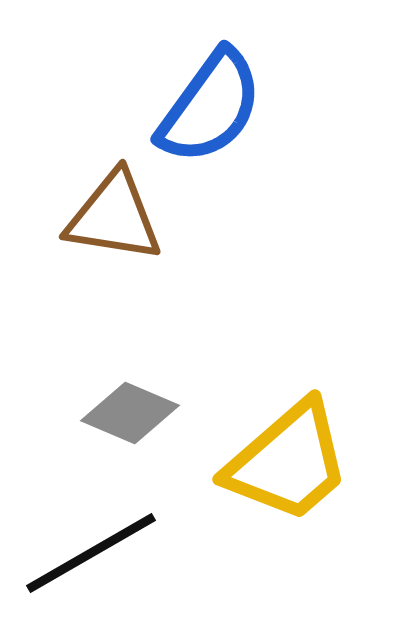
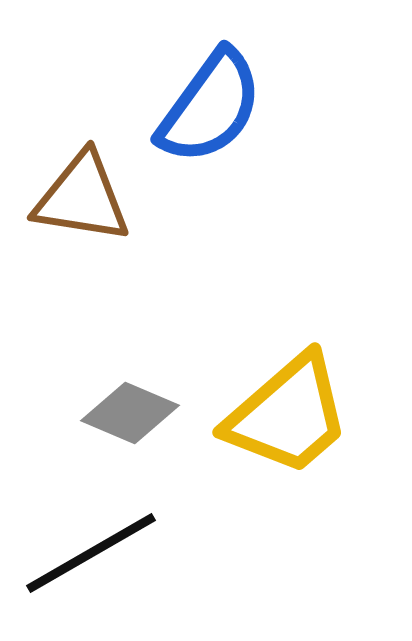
brown triangle: moved 32 px left, 19 px up
yellow trapezoid: moved 47 px up
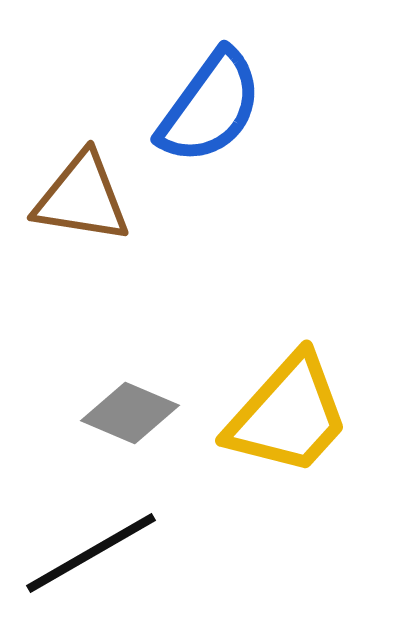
yellow trapezoid: rotated 7 degrees counterclockwise
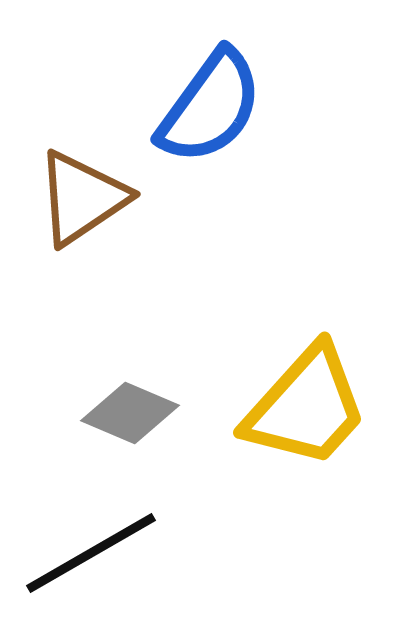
brown triangle: rotated 43 degrees counterclockwise
yellow trapezoid: moved 18 px right, 8 px up
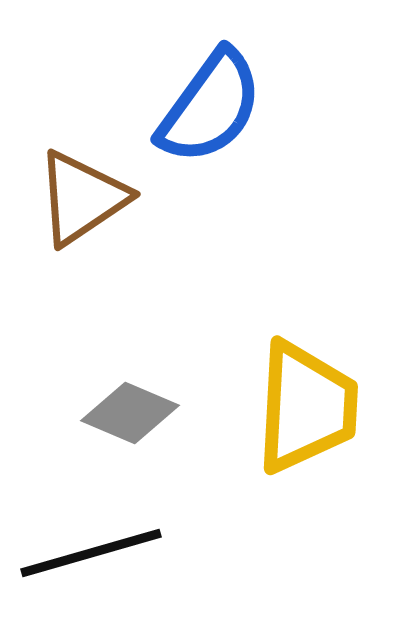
yellow trapezoid: rotated 39 degrees counterclockwise
black line: rotated 14 degrees clockwise
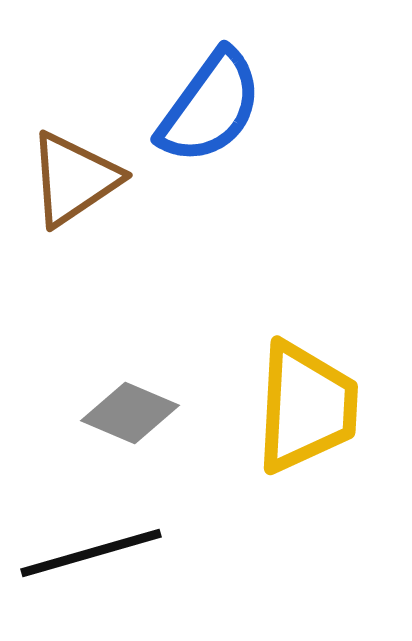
brown triangle: moved 8 px left, 19 px up
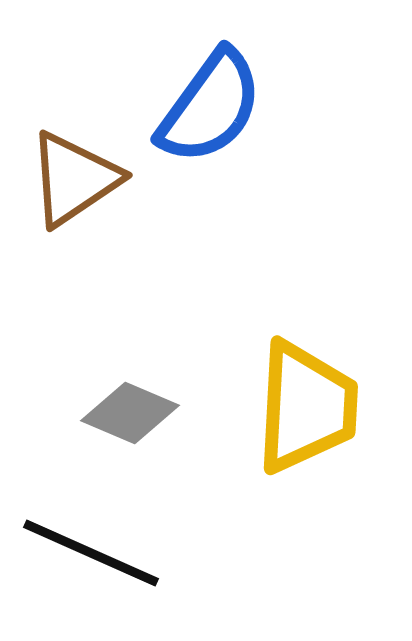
black line: rotated 40 degrees clockwise
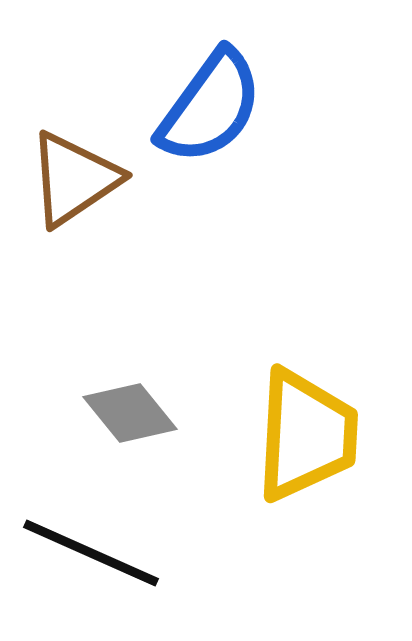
yellow trapezoid: moved 28 px down
gray diamond: rotated 28 degrees clockwise
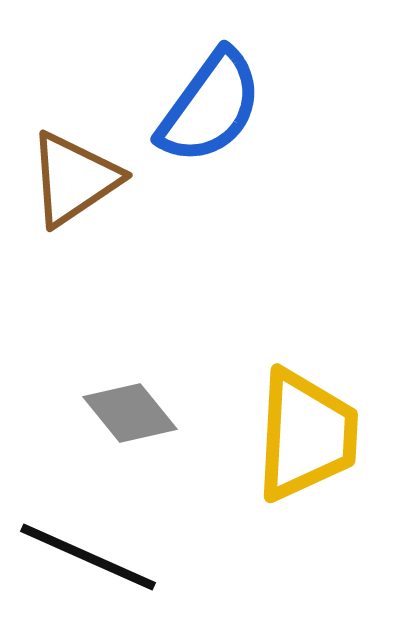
black line: moved 3 px left, 4 px down
